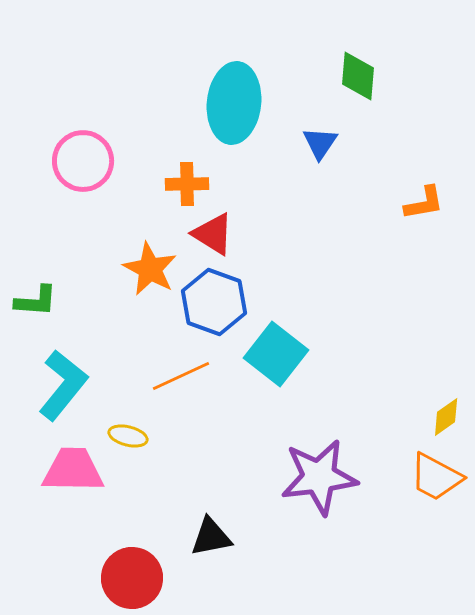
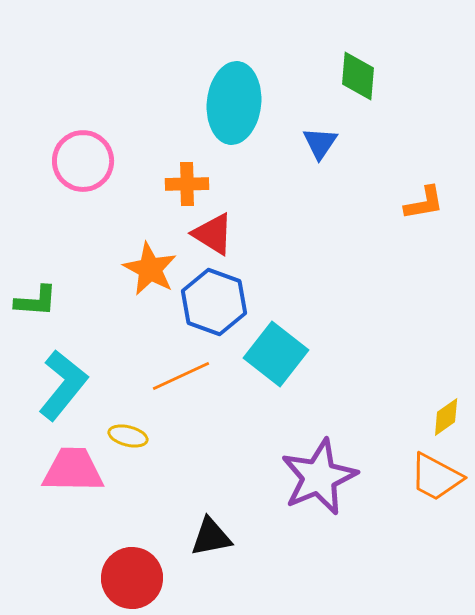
purple star: rotated 16 degrees counterclockwise
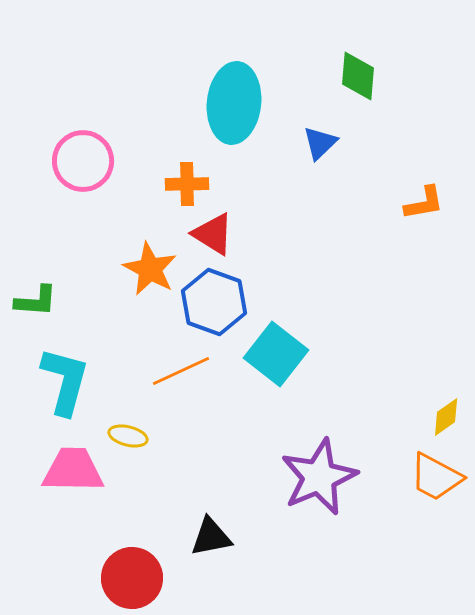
blue triangle: rotated 12 degrees clockwise
orange line: moved 5 px up
cyan L-shape: moved 2 px right, 4 px up; rotated 24 degrees counterclockwise
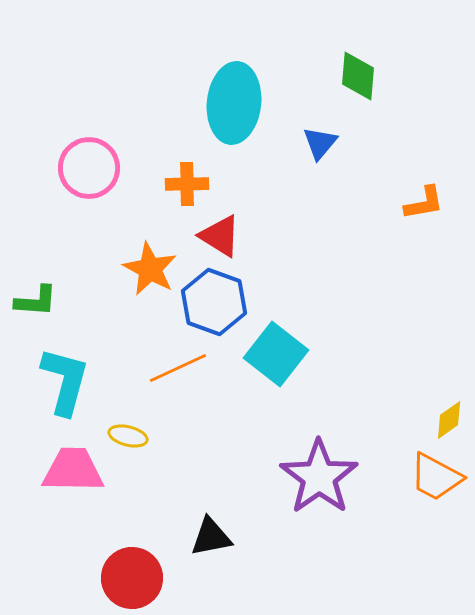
blue triangle: rotated 6 degrees counterclockwise
pink circle: moved 6 px right, 7 px down
red triangle: moved 7 px right, 2 px down
orange line: moved 3 px left, 3 px up
yellow diamond: moved 3 px right, 3 px down
purple star: rotated 12 degrees counterclockwise
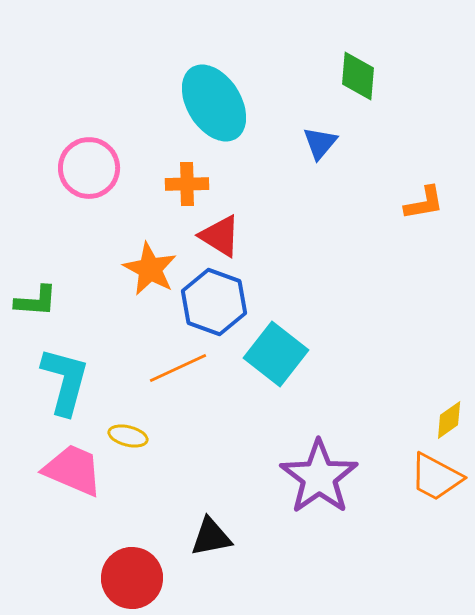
cyan ellipse: moved 20 px left; rotated 38 degrees counterclockwise
pink trapezoid: rotated 22 degrees clockwise
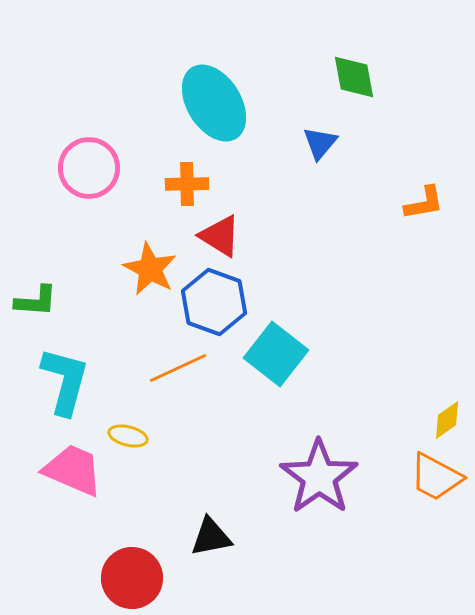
green diamond: moved 4 px left, 1 px down; rotated 15 degrees counterclockwise
yellow diamond: moved 2 px left
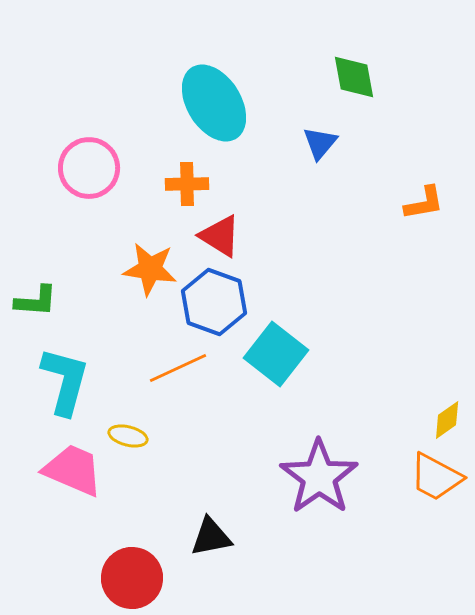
orange star: rotated 20 degrees counterclockwise
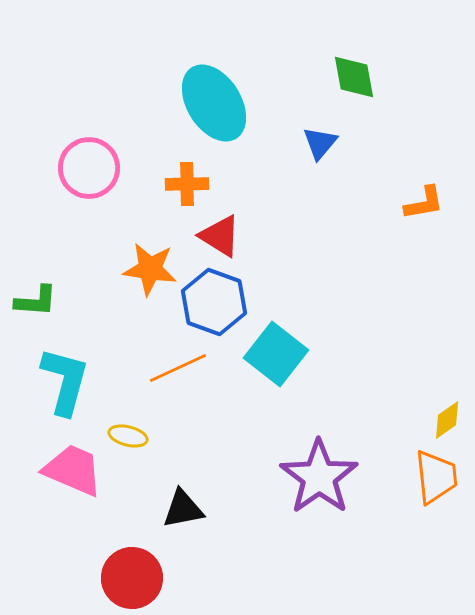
orange trapezoid: rotated 124 degrees counterclockwise
black triangle: moved 28 px left, 28 px up
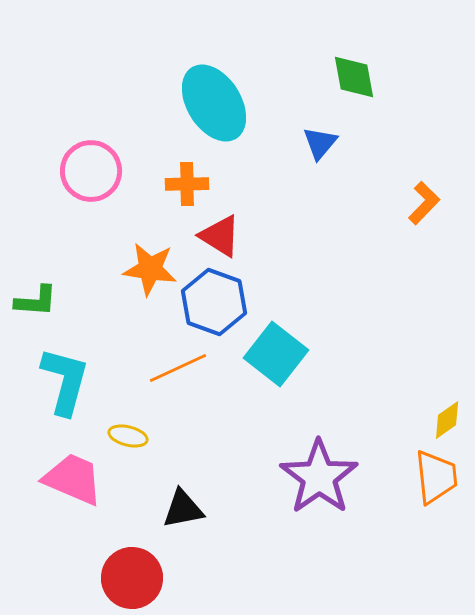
pink circle: moved 2 px right, 3 px down
orange L-shape: rotated 36 degrees counterclockwise
pink trapezoid: moved 9 px down
